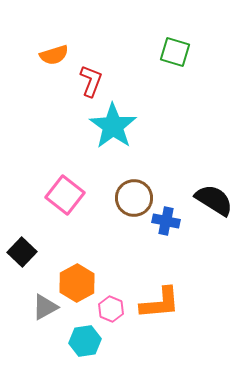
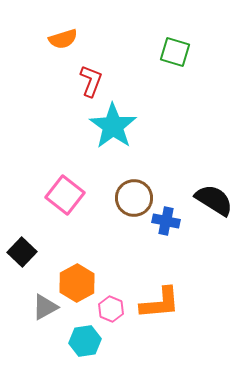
orange semicircle: moved 9 px right, 16 px up
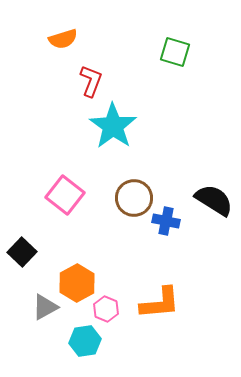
pink hexagon: moved 5 px left
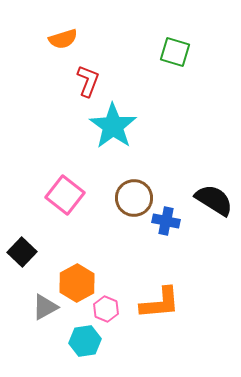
red L-shape: moved 3 px left
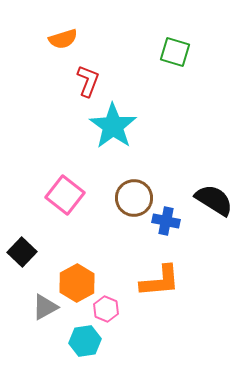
orange L-shape: moved 22 px up
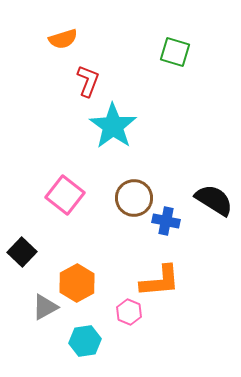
pink hexagon: moved 23 px right, 3 px down
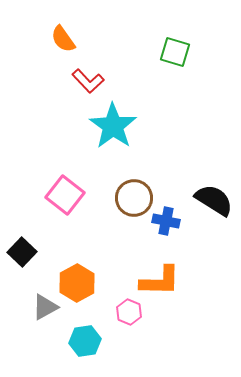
orange semicircle: rotated 72 degrees clockwise
red L-shape: rotated 116 degrees clockwise
orange L-shape: rotated 6 degrees clockwise
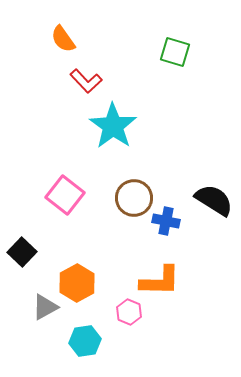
red L-shape: moved 2 px left
